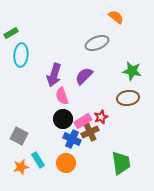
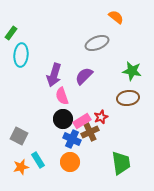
green rectangle: rotated 24 degrees counterclockwise
pink rectangle: moved 1 px left
orange circle: moved 4 px right, 1 px up
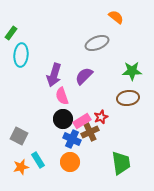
green star: rotated 12 degrees counterclockwise
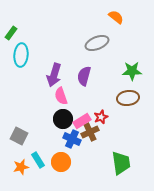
purple semicircle: rotated 30 degrees counterclockwise
pink semicircle: moved 1 px left
orange circle: moved 9 px left
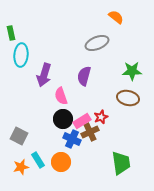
green rectangle: rotated 48 degrees counterclockwise
purple arrow: moved 10 px left
brown ellipse: rotated 20 degrees clockwise
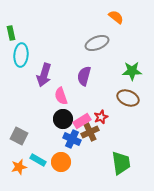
brown ellipse: rotated 10 degrees clockwise
cyan rectangle: rotated 28 degrees counterclockwise
orange star: moved 2 px left
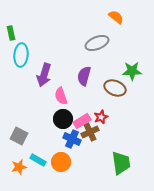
brown ellipse: moved 13 px left, 10 px up
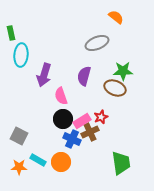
green star: moved 9 px left
orange star: rotated 14 degrees clockwise
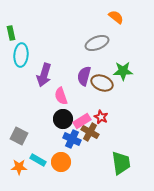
brown ellipse: moved 13 px left, 5 px up
red star: rotated 24 degrees counterclockwise
brown cross: rotated 36 degrees counterclockwise
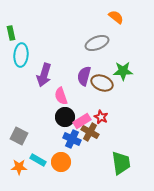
black circle: moved 2 px right, 2 px up
